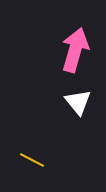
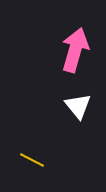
white triangle: moved 4 px down
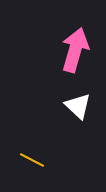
white triangle: rotated 8 degrees counterclockwise
